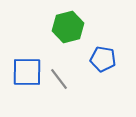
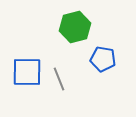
green hexagon: moved 7 px right
gray line: rotated 15 degrees clockwise
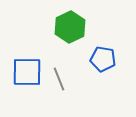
green hexagon: moved 5 px left; rotated 12 degrees counterclockwise
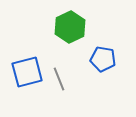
blue square: rotated 16 degrees counterclockwise
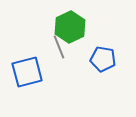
gray line: moved 32 px up
